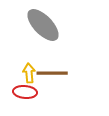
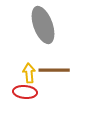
gray ellipse: rotated 24 degrees clockwise
brown line: moved 2 px right, 3 px up
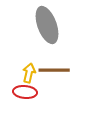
gray ellipse: moved 4 px right
yellow arrow: rotated 18 degrees clockwise
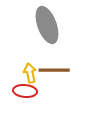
yellow arrow: moved 1 px right; rotated 24 degrees counterclockwise
red ellipse: moved 1 px up
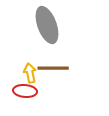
brown line: moved 1 px left, 2 px up
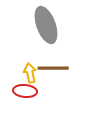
gray ellipse: moved 1 px left
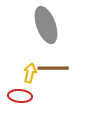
yellow arrow: rotated 24 degrees clockwise
red ellipse: moved 5 px left, 5 px down
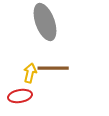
gray ellipse: moved 1 px left, 3 px up
red ellipse: rotated 15 degrees counterclockwise
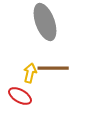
red ellipse: rotated 40 degrees clockwise
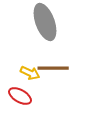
yellow arrow: rotated 102 degrees clockwise
